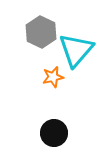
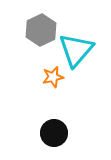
gray hexagon: moved 2 px up; rotated 8 degrees clockwise
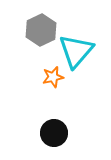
cyan triangle: moved 1 px down
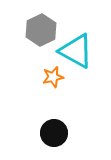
cyan triangle: rotated 42 degrees counterclockwise
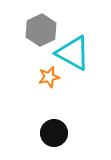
cyan triangle: moved 3 px left, 2 px down
orange star: moved 4 px left
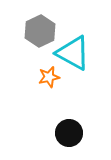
gray hexagon: moved 1 px left, 1 px down
black circle: moved 15 px right
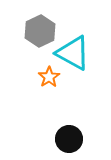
orange star: rotated 20 degrees counterclockwise
black circle: moved 6 px down
